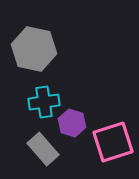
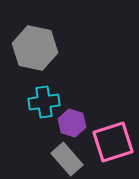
gray hexagon: moved 1 px right, 1 px up
gray rectangle: moved 24 px right, 10 px down
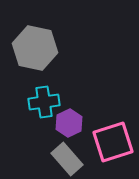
purple hexagon: moved 3 px left; rotated 16 degrees clockwise
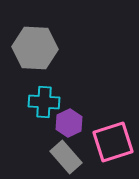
gray hexagon: rotated 9 degrees counterclockwise
cyan cross: rotated 12 degrees clockwise
gray rectangle: moved 1 px left, 2 px up
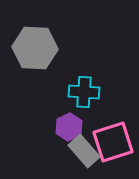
cyan cross: moved 40 px right, 10 px up
purple hexagon: moved 4 px down
gray rectangle: moved 18 px right, 6 px up
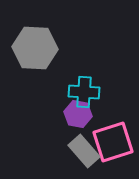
purple hexagon: moved 9 px right, 13 px up; rotated 24 degrees counterclockwise
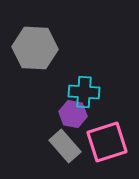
purple hexagon: moved 5 px left
pink square: moved 6 px left
gray rectangle: moved 19 px left, 5 px up
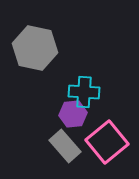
gray hexagon: rotated 9 degrees clockwise
purple hexagon: rotated 16 degrees counterclockwise
pink square: rotated 21 degrees counterclockwise
